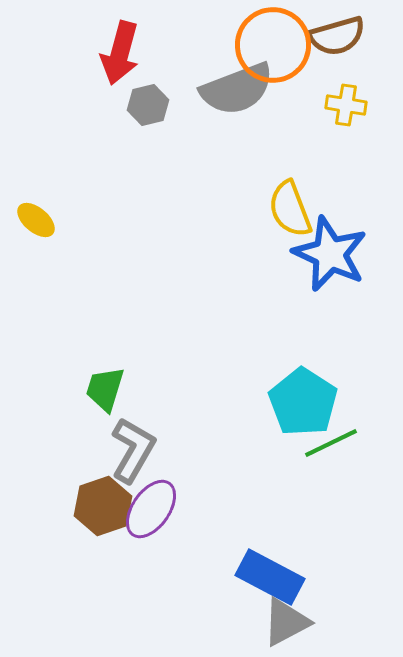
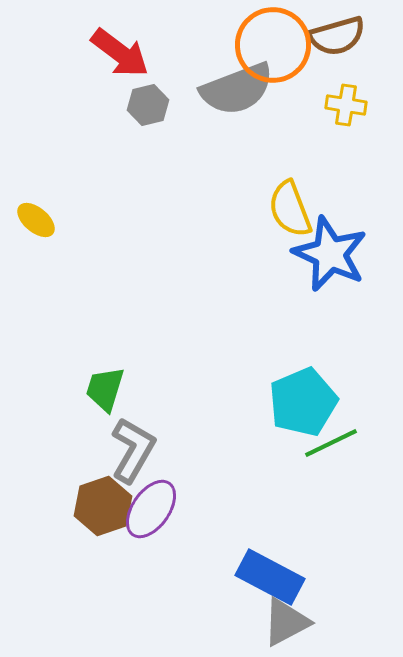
red arrow: rotated 68 degrees counterclockwise
cyan pentagon: rotated 16 degrees clockwise
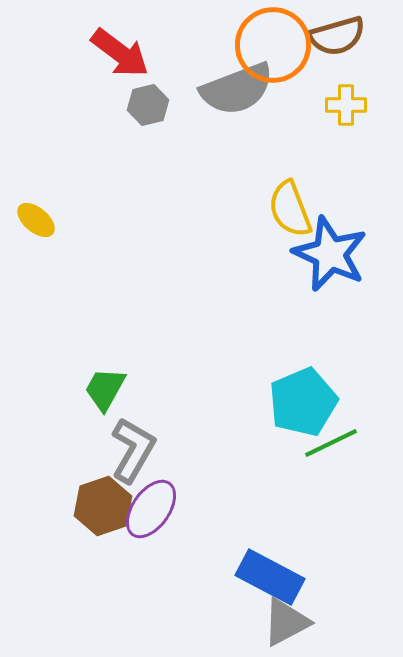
yellow cross: rotated 9 degrees counterclockwise
green trapezoid: rotated 12 degrees clockwise
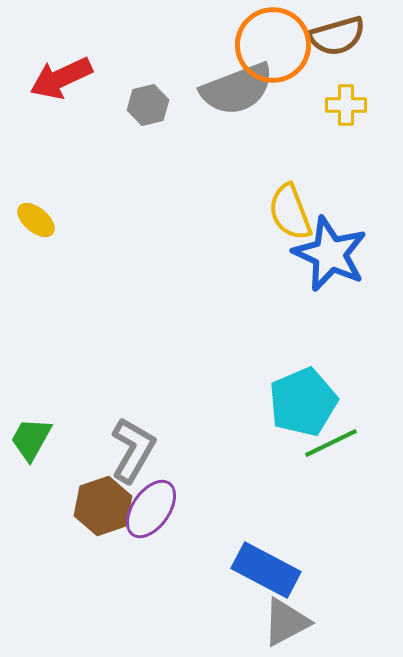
red arrow: moved 59 px left, 25 px down; rotated 118 degrees clockwise
yellow semicircle: moved 3 px down
green trapezoid: moved 74 px left, 50 px down
blue rectangle: moved 4 px left, 7 px up
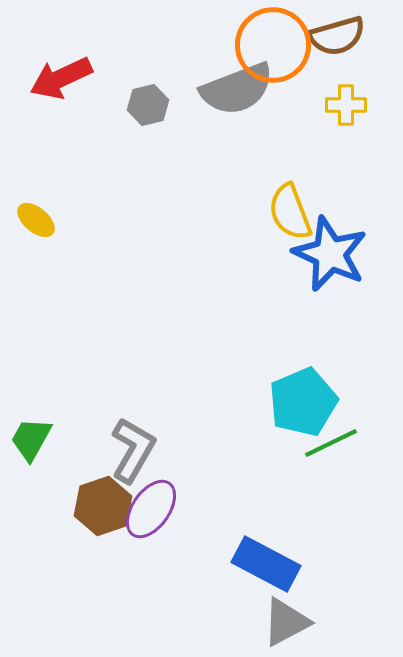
blue rectangle: moved 6 px up
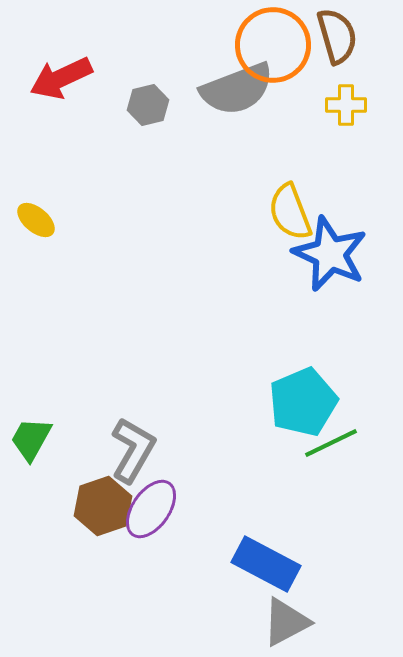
brown semicircle: rotated 90 degrees counterclockwise
